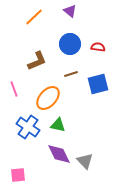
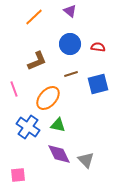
gray triangle: moved 1 px right, 1 px up
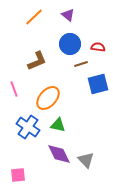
purple triangle: moved 2 px left, 4 px down
brown line: moved 10 px right, 10 px up
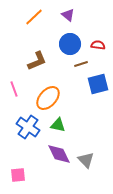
red semicircle: moved 2 px up
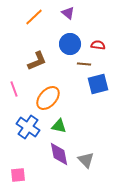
purple triangle: moved 2 px up
brown line: moved 3 px right; rotated 24 degrees clockwise
green triangle: moved 1 px right, 1 px down
purple diamond: rotated 15 degrees clockwise
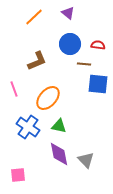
blue square: rotated 20 degrees clockwise
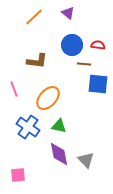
blue circle: moved 2 px right, 1 px down
brown L-shape: rotated 30 degrees clockwise
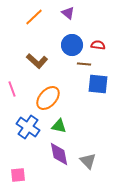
brown L-shape: rotated 35 degrees clockwise
pink line: moved 2 px left
gray triangle: moved 2 px right, 1 px down
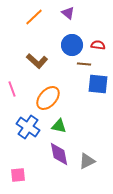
gray triangle: moved 1 px left; rotated 48 degrees clockwise
